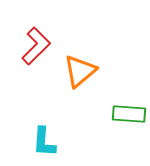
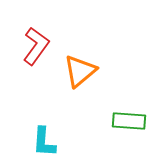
red L-shape: rotated 9 degrees counterclockwise
green rectangle: moved 7 px down
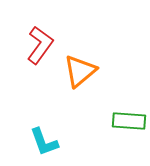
red L-shape: moved 4 px right, 1 px up
cyan L-shape: rotated 24 degrees counterclockwise
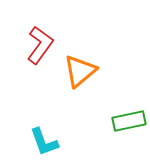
green rectangle: rotated 16 degrees counterclockwise
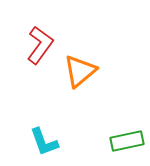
green rectangle: moved 2 px left, 20 px down
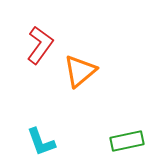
cyan L-shape: moved 3 px left
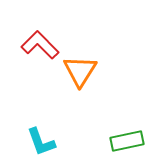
red L-shape: rotated 81 degrees counterclockwise
orange triangle: rotated 18 degrees counterclockwise
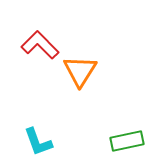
cyan L-shape: moved 3 px left
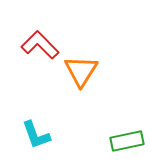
orange triangle: moved 1 px right
cyan L-shape: moved 2 px left, 7 px up
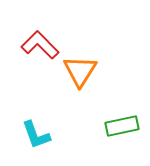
orange triangle: moved 1 px left
green rectangle: moved 5 px left, 15 px up
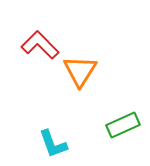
green rectangle: moved 1 px right, 1 px up; rotated 12 degrees counterclockwise
cyan L-shape: moved 17 px right, 9 px down
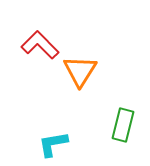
green rectangle: rotated 52 degrees counterclockwise
cyan L-shape: rotated 100 degrees clockwise
